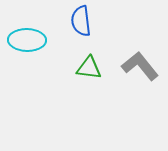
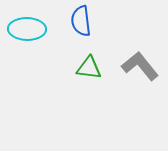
cyan ellipse: moved 11 px up
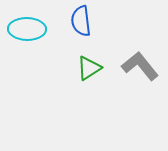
green triangle: rotated 40 degrees counterclockwise
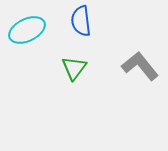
cyan ellipse: moved 1 px down; rotated 27 degrees counterclockwise
green triangle: moved 15 px left; rotated 20 degrees counterclockwise
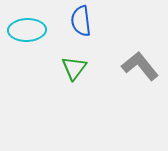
cyan ellipse: rotated 24 degrees clockwise
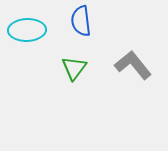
gray L-shape: moved 7 px left, 1 px up
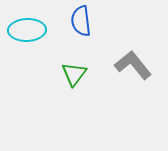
green triangle: moved 6 px down
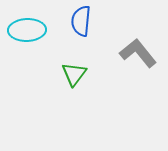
blue semicircle: rotated 12 degrees clockwise
gray L-shape: moved 5 px right, 12 px up
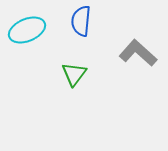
cyan ellipse: rotated 21 degrees counterclockwise
gray L-shape: rotated 9 degrees counterclockwise
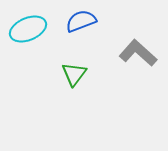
blue semicircle: rotated 64 degrees clockwise
cyan ellipse: moved 1 px right, 1 px up
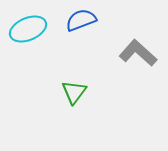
blue semicircle: moved 1 px up
green triangle: moved 18 px down
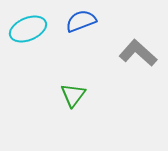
blue semicircle: moved 1 px down
green triangle: moved 1 px left, 3 px down
